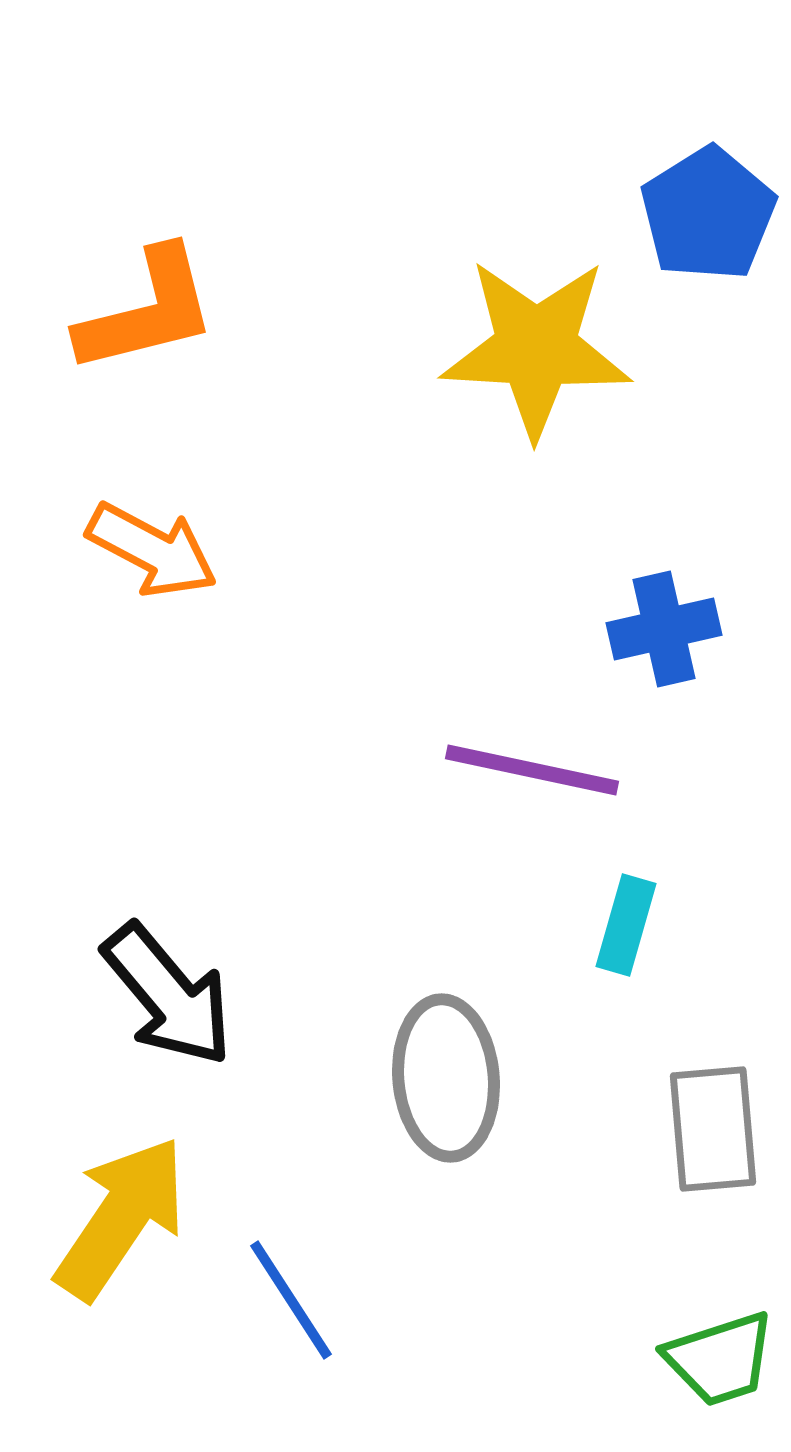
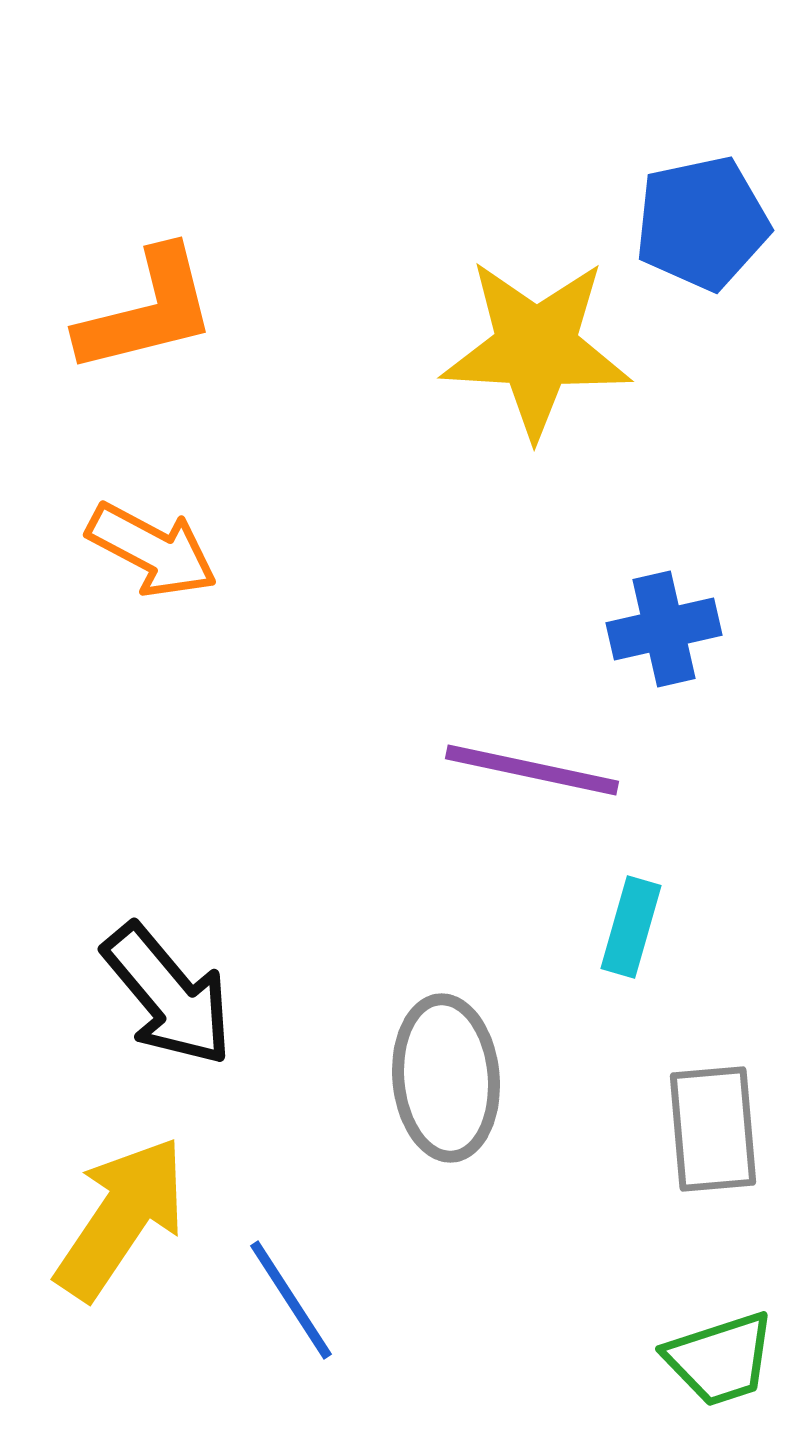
blue pentagon: moved 6 px left, 9 px down; rotated 20 degrees clockwise
cyan rectangle: moved 5 px right, 2 px down
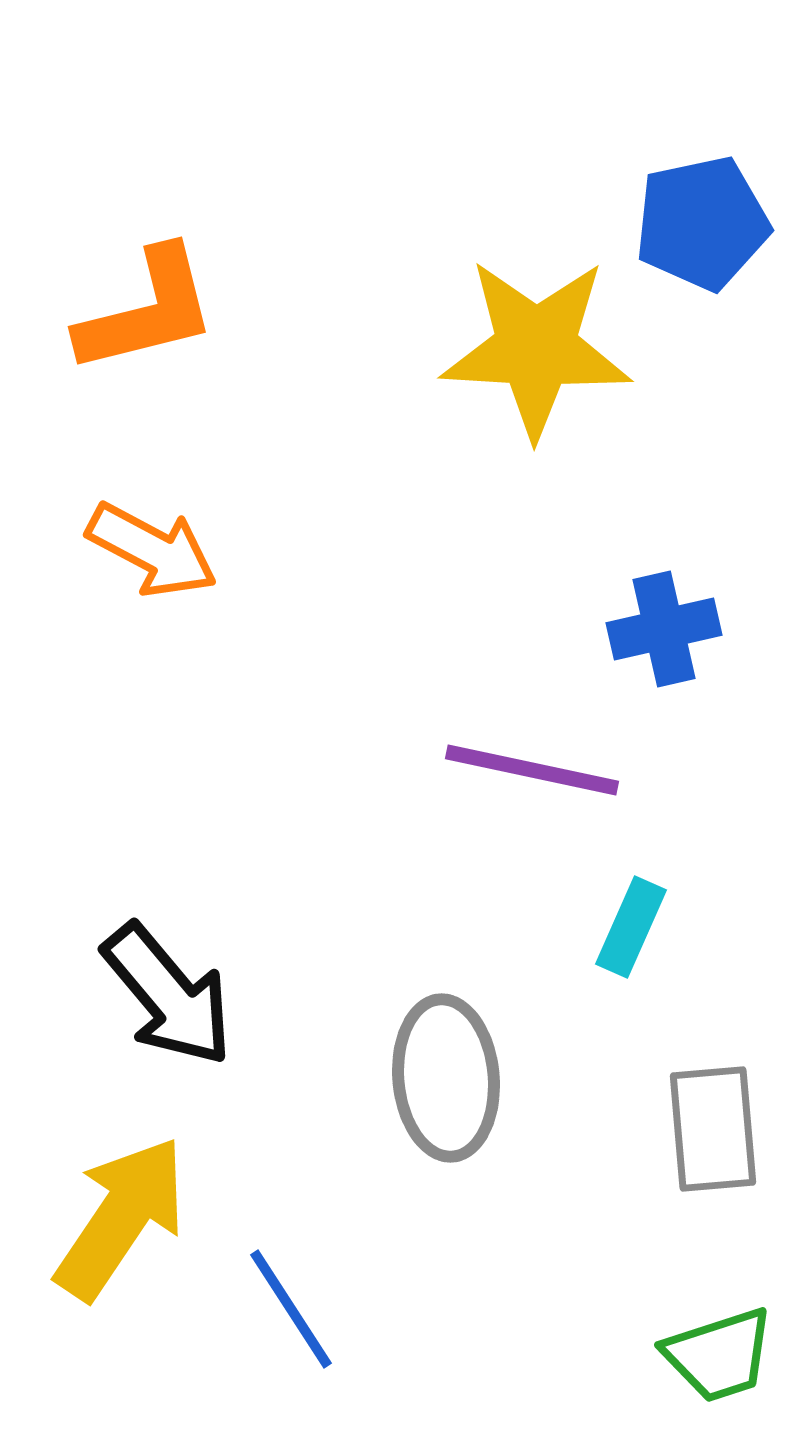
cyan rectangle: rotated 8 degrees clockwise
blue line: moved 9 px down
green trapezoid: moved 1 px left, 4 px up
